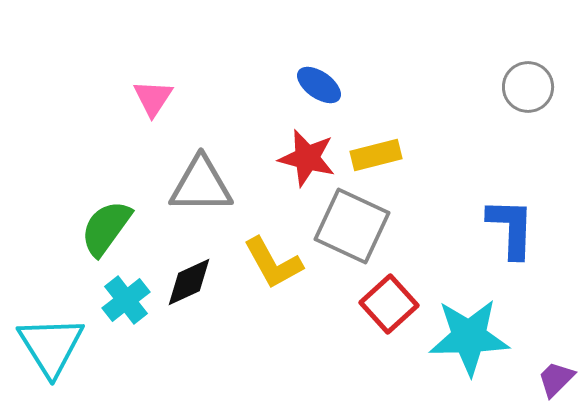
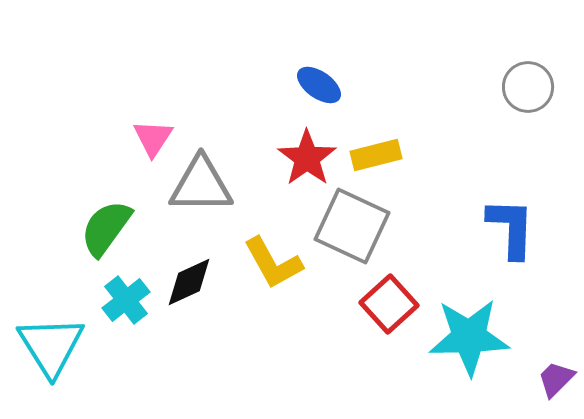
pink triangle: moved 40 px down
red star: rotated 22 degrees clockwise
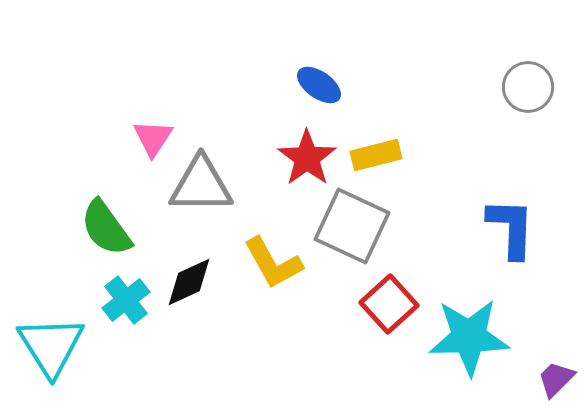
green semicircle: rotated 72 degrees counterclockwise
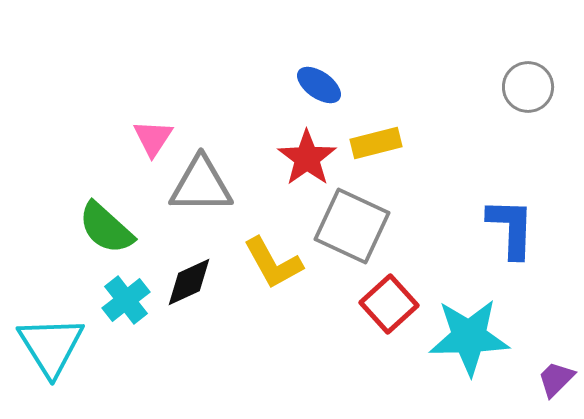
yellow rectangle: moved 12 px up
green semicircle: rotated 12 degrees counterclockwise
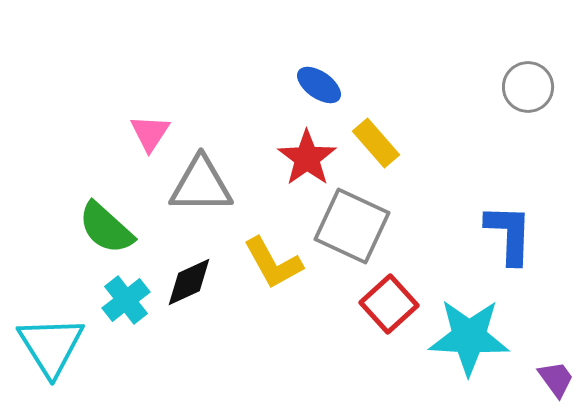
pink triangle: moved 3 px left, 5 px up
yellow rectangle: rotated 63 degrees clockwise
blue L-shape: moved 2 px left, 6 px down
cyan star: rotated 4 degrees clockwise
purple trapezoid: rotated 99 degrees clockwise
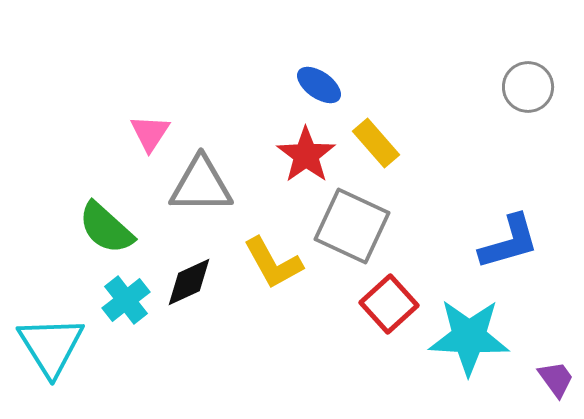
red star: moved 1 px left, 3 px up
blue L-shape: moved 8 px down; rotated 72 degrees clockwise
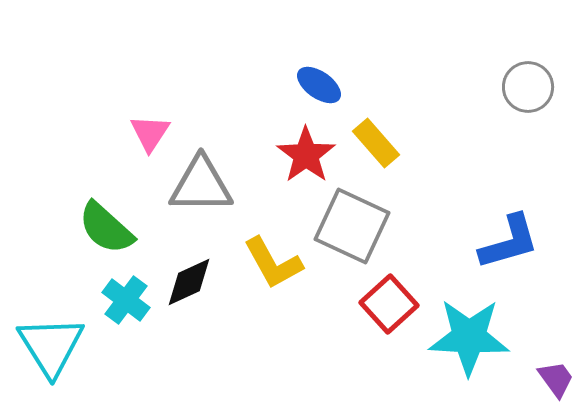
cyan cross: rotated 15 degrees counterclockwise
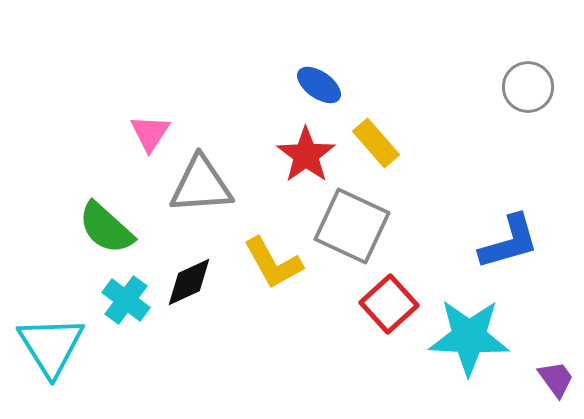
gray triangle: rotated 4 degrees counterclockwise
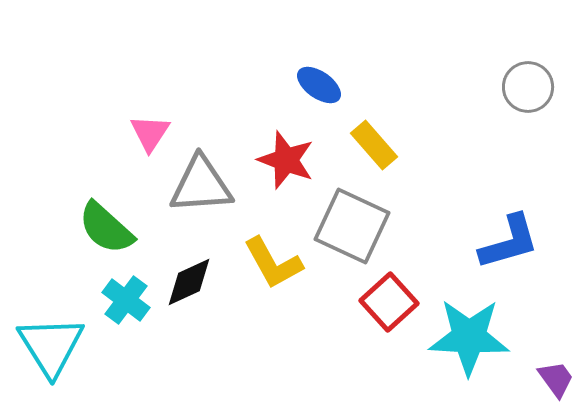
yellow rectangle: moved 2 px left, 2 px down
red star: moved 20 px left, 5 px down; rotated 16 degrees counterclockwise
red square: moved 2 px up
